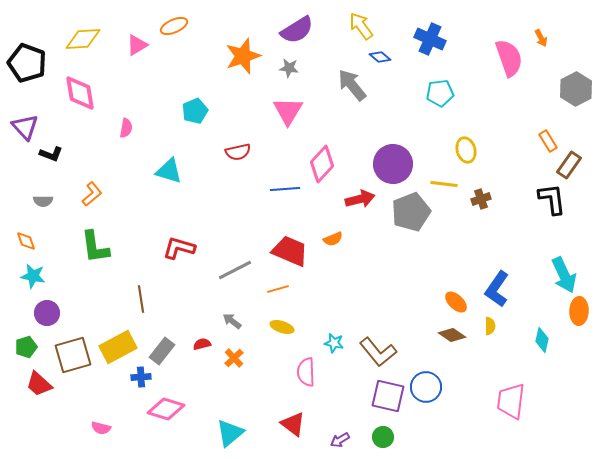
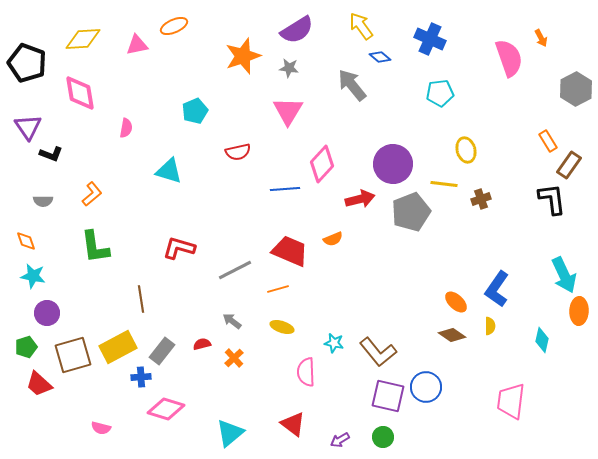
pink triangle at (137, 45): rotated 20 degrees clockwise
purple triangle at (25, 127): moved 3 px right; rotated 8 degrees clockwise
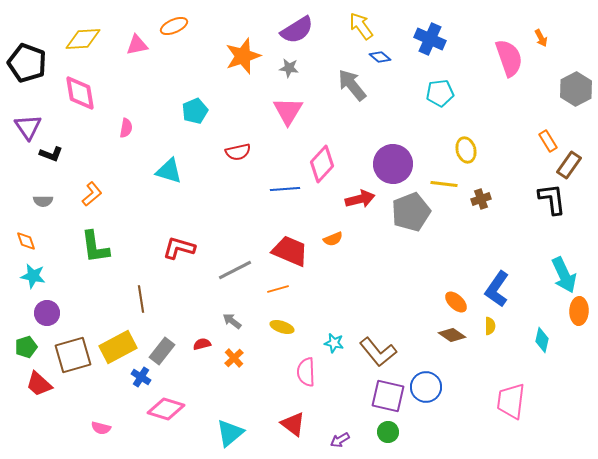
blue cross at (141, 377): rotated 36 degrees clockwise
green circle at (383, 437): moved 5 px right, 5 px up
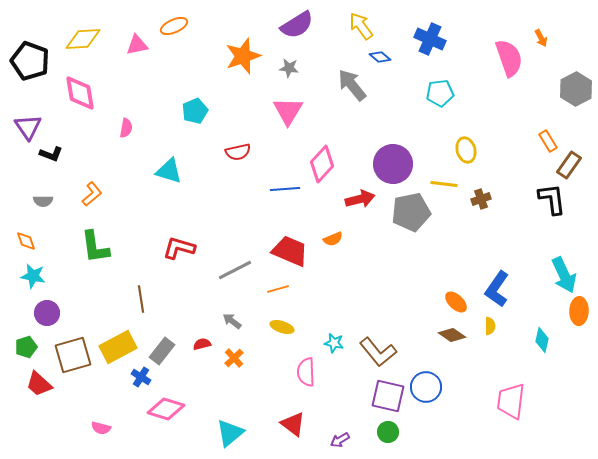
purple semicircle at (297, 30): moved 5 px up
black pentagon at (27, 63): moved 3 px right, 2 px up
gray pentagon at (411, 212): rotated 9 degrees clockwise
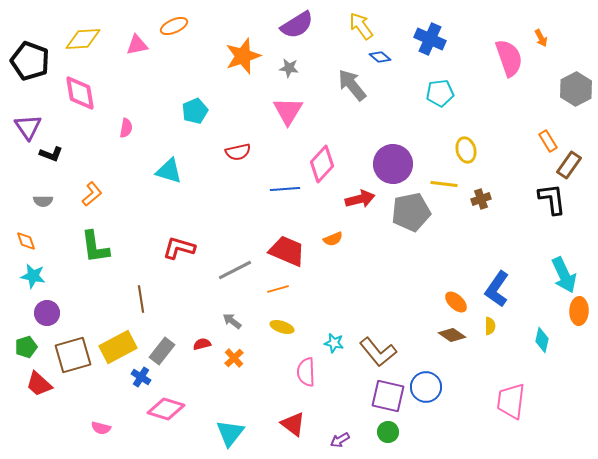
red trapezoid at (290, 251): moved 3 px left
cyan triangle at (230, 433): rotated 12 degrees counterclockwise
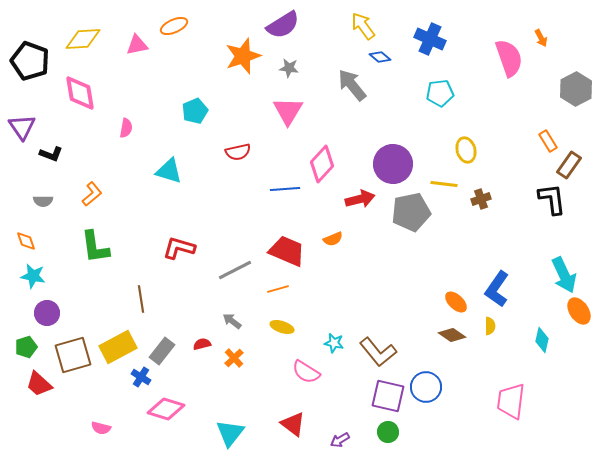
purple semicircle at (297, 25): moved 14 px left
yellow arrow at (361, 26): moved 2 px right
purple triangle at (28, 127): moved 6 px left
orange ellipse at (579, 311): rotated 36 degrees counterclockwise
pink semicircle at (306, 372): rotated 56 degrees counterclockwise
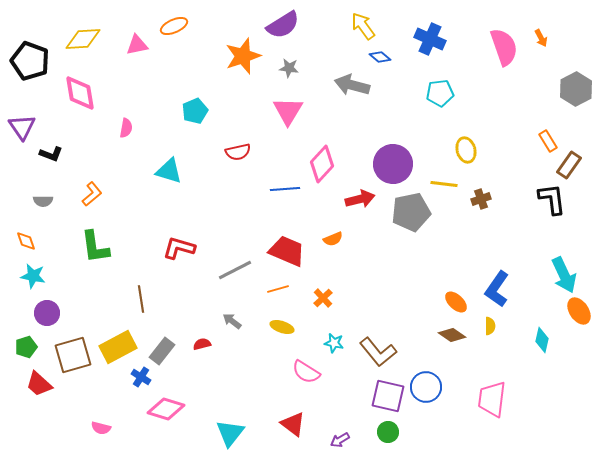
pink semicircle at (509, 58): moved 5 px left, 11 px up
gray arrow at (352, 85): rotated 36 degrees counterclockwise
orange cross at (234, 358): moved 89 px right, 60 px up
pink trapezoid at (511, 401): moved 19 px left, 2 px up
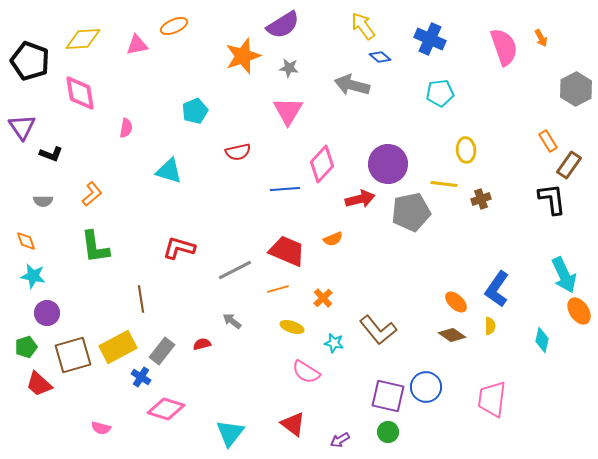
yellow ellipse at (466, 150): rotated 10 degrees clockwise
purple circle at (393, 164): moved 5 px left
yellow ellipse at (282, 327): moved 10 px right
brown L-shape at (378, 352): moved 22 px up
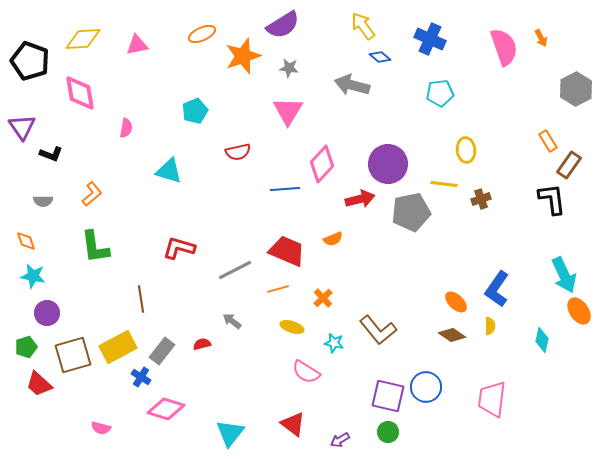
orange ellipse at (174, 26): moved 28 px right, 8 px down
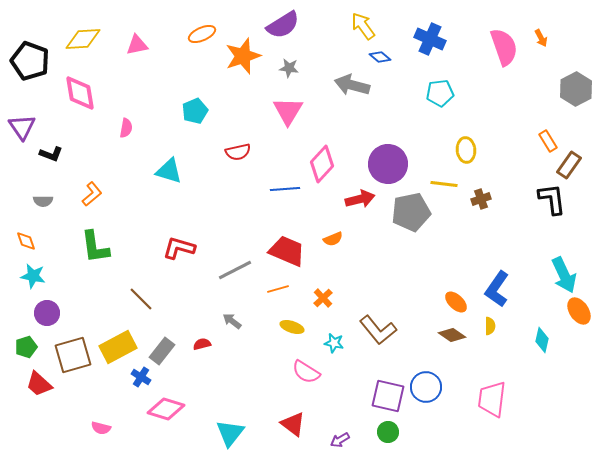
brown line at (141, 299): rotated 36 degrees counterclockwise
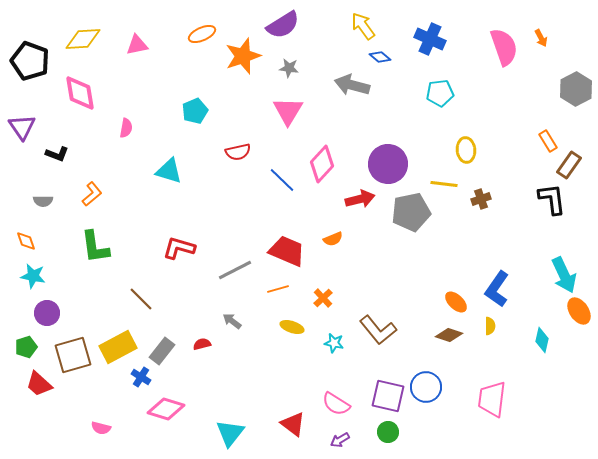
black L-shape at (51, 154): moved 6 px right
blue line at (285, 189): moved 3 px left, 9 px up; rotated 48 degrees clockwise
brown diamond at (452, 335): moved 3 px left; rotated 16 degrees counterclockwise
pink semicircle at (306, 372): moved 30 px right, 32 px down
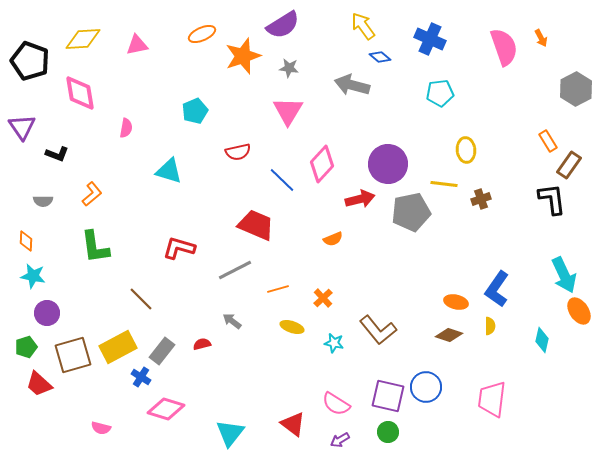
orange diamond at (26, 241): rotated 20 degrees clockwise
red trapezoid at (287, 251): moved 31 px left, 26 px up
orange ellipse at (456, 302): rotated 30 degrees counterclockwise
